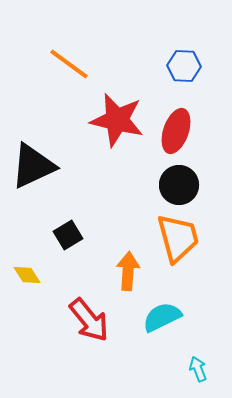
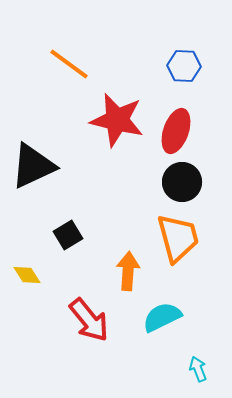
black circle: moved 3 px right, 3 px up
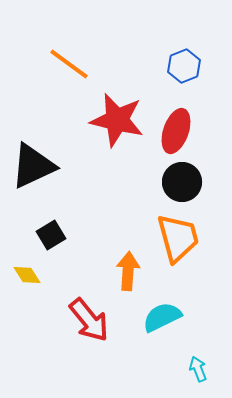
blue hexagon: rotated 24 degrees counterclockwise
black square: moved 17 px left
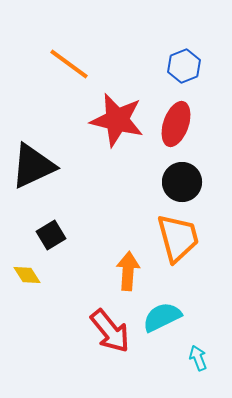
red ellipse: moved 7 px up
red arrow: moved 21 px right, 11 px down
cyan arrow: moved 11 px up
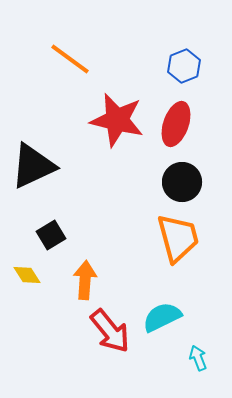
orange line: moved 1 px right, 5 px up
orange arrow: moved 43 px left, 9 px down
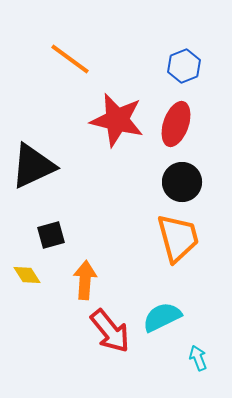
black square: rotated 16 degrees clockwise
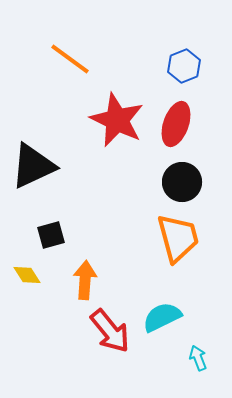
red star: rotated 12 degrees clockwise
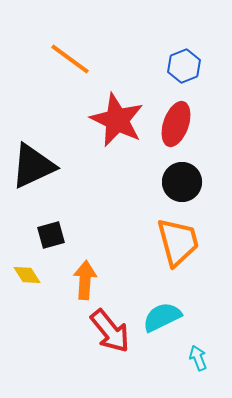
orange trapezoid: moved 4 px down
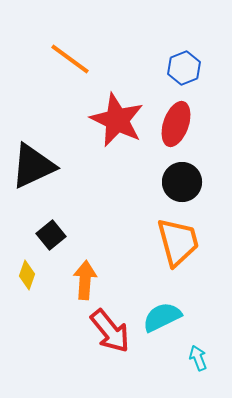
blue hexagon: moved 2 px down
black square: rotated 24 degrees counterclockwise
yellow diamond: rotated 52 degrees clockwise
